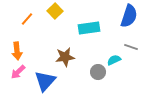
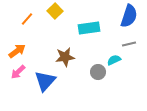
gray line: moved 2 px left, 3 px up; rotated 32 degrees counterclockwise
orange arrow: rotated 120 degrees counterclockwise
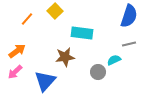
cyan rectangle: moved 7 px left, 5 px down; rotated 15 degrees clockwise
pink arrow: moved 3 px left
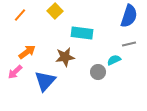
orange line: moved 7 px left, 4 px up
orange arrow: moved 10 px right, 1 px down
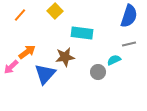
pink arrow: moved 4 px left, 5 px up
blue triangle: moved 7 px up
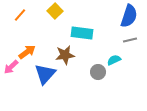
gray line: moved 1 px right, 4 px up
brown star: moved 2 px up
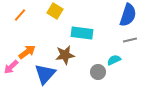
yellow square: rotated 14 degrees counterclockwise
blue semicircle: moved 1 px left, 1 px up
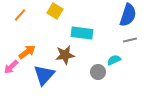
blue triangle: moved 1 px left, 1 px down
